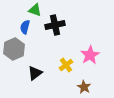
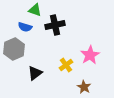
blue semicircle: rotated 88 degrees counterclockwise
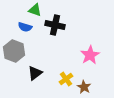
black cross: rotated 24 degrees clockwise
gray hexagon: moved 2 px down; rotated 15 degrees counterclockwise
yellow cross: moved 14 px down
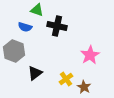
green triangle: moved 2 px right
black cross: moved 2 px right, 1 px down
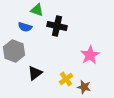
brown star: rotated 16 degrees counterclockwise
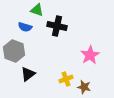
black triangle: moved 7 px left, 1 px down
yellow cross: rotated 16 degrees clockwise
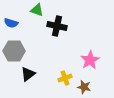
blue semicircle: moved 14 px left, 4 px up
gray hexagon: rotated 20 degrees counterclockwise
pink star: moved 5 px down
yellow cross: moved 1 px left, 1 px up
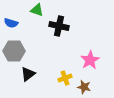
black cross: moved 2 px right
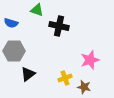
pink star: rotated 12 degrees clockwise
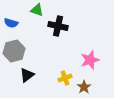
black cross: moved 1 px left
gray hexagon: rotated 15 degrees counterclockwise
black triangle: moved 1 px left, 1 px down
brown star: rotated 24 degrees clockwise
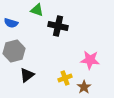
pink star: rotated 24 degrees clockwise
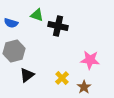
green triangle: moved 5 px down
yellow cross: moved 3 px left; rotated 24 degrees counterclockwise
